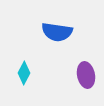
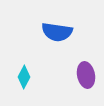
cyan diamond: moved 4 px down
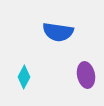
blue semicircle: moved 1 px right
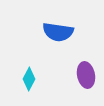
cyan diamond: moved 5 px right, 2 px down
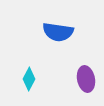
purple ellipse: moved 4 px down
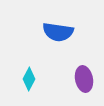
purple ellipse: moved 2 px left
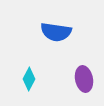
blue semicircle: moved 2 px left
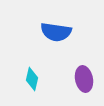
cyan diamond: moved 3 px right; rotated 15 degrees counterclockwise
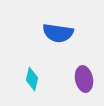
blue semicircle: moved 2 px right, 1 px down
